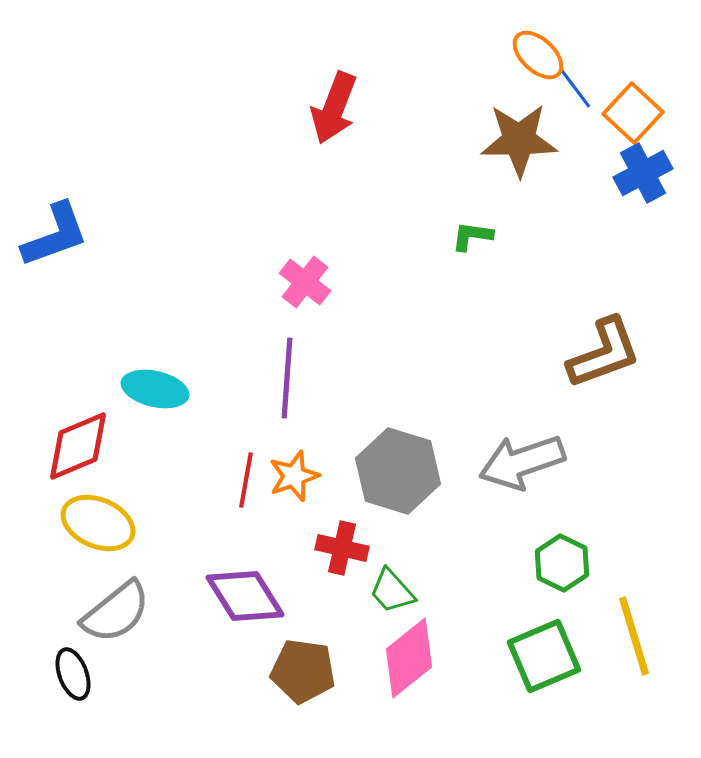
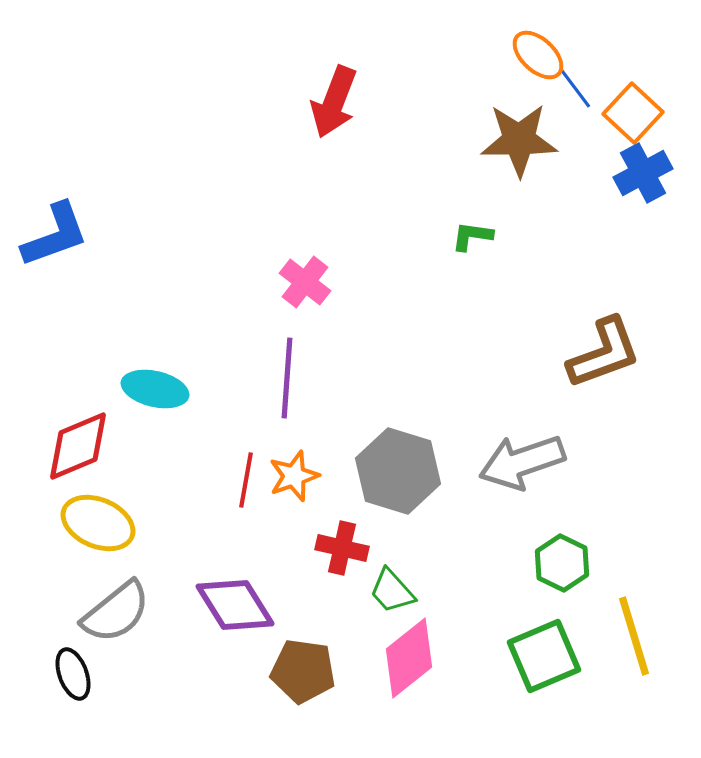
red arrow: moved 6 px up
purple diamond: moved 10 px left, 9 px down
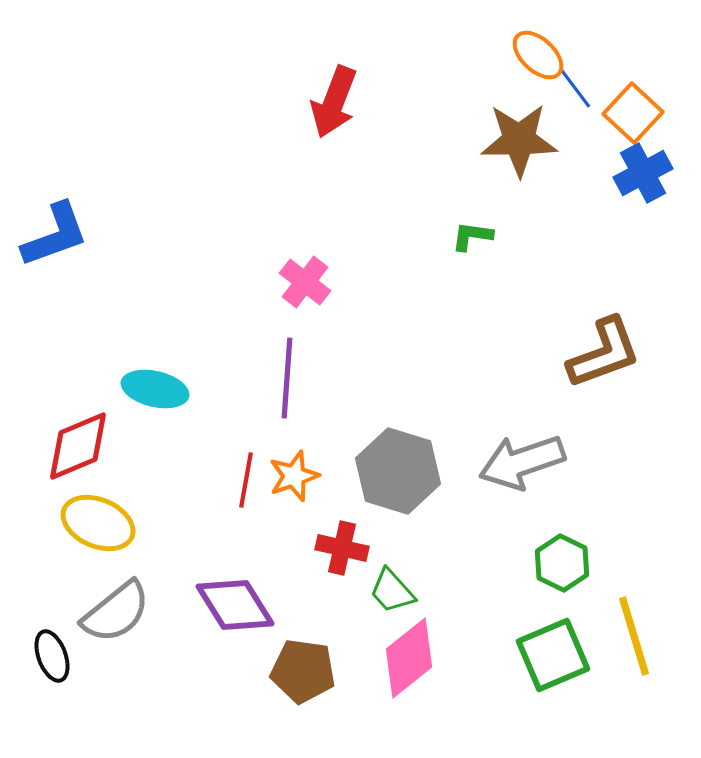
green square: moved 9 px right, 1 px up
black ellipse: moved 21 px left, 18 px up
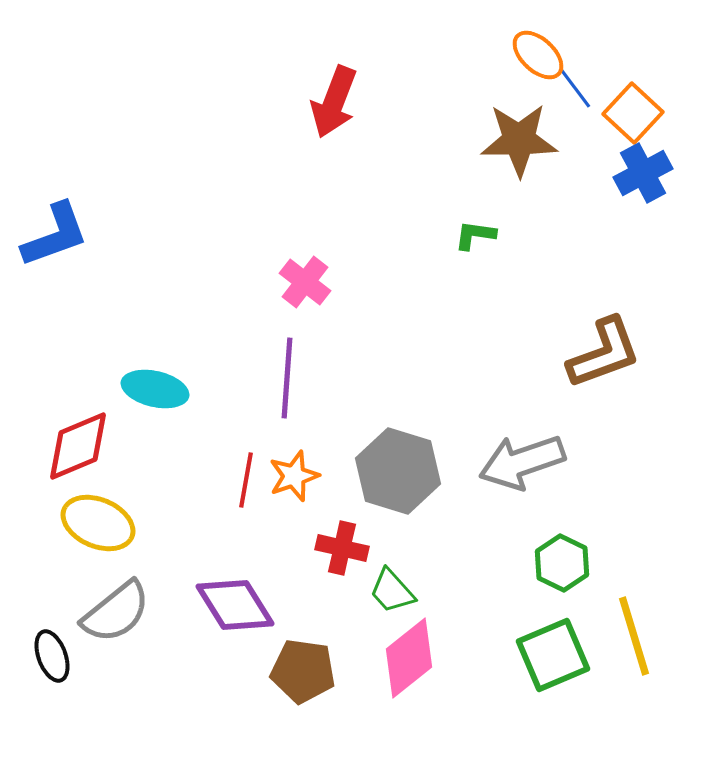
green L-shape: moved 3 px right, 1 px up
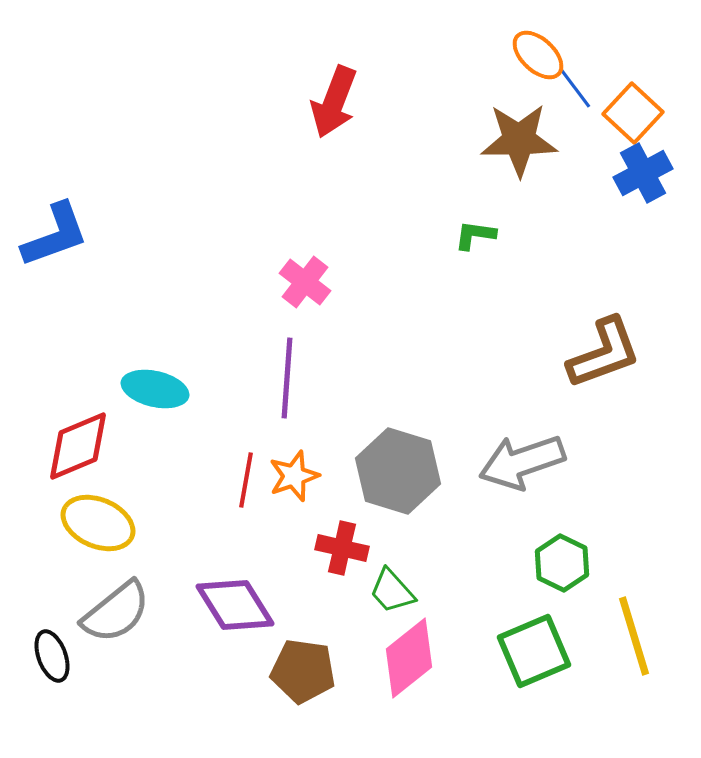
green square: moved 19 px left, 4 px up
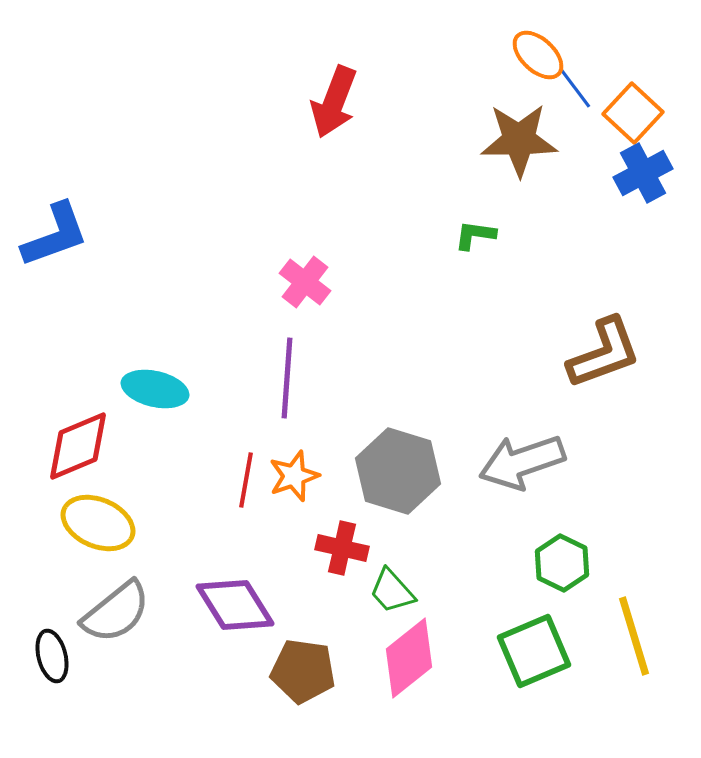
black ellipse: rotated 6 degrees clockwise
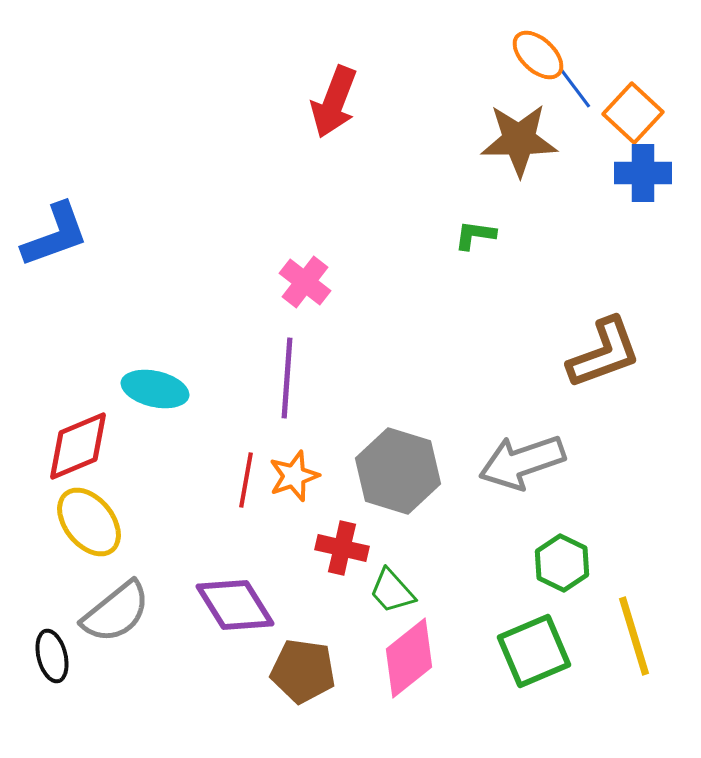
blue cross: rotated 28 degrees clockwise
yellow ellipse: moved 9 px left, 1 px up; rotated 28 degrees clockwise
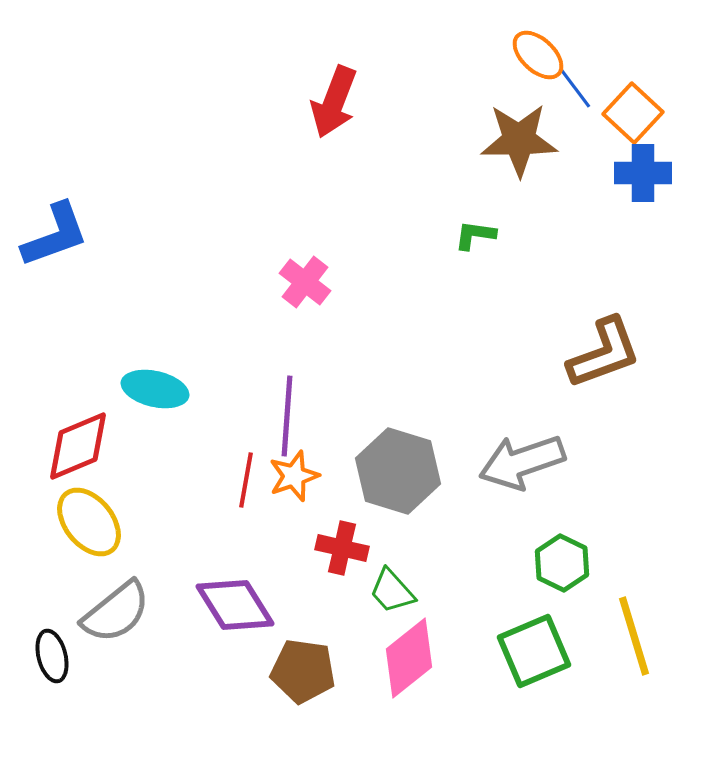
purple line: moved 38 px down
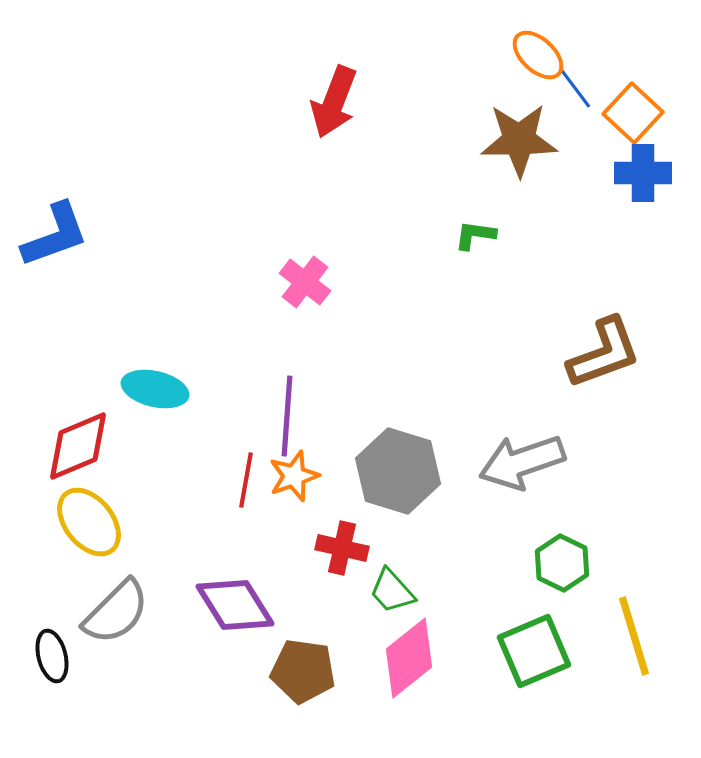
gray semicircle: rotated 6 degrees counterclockwise
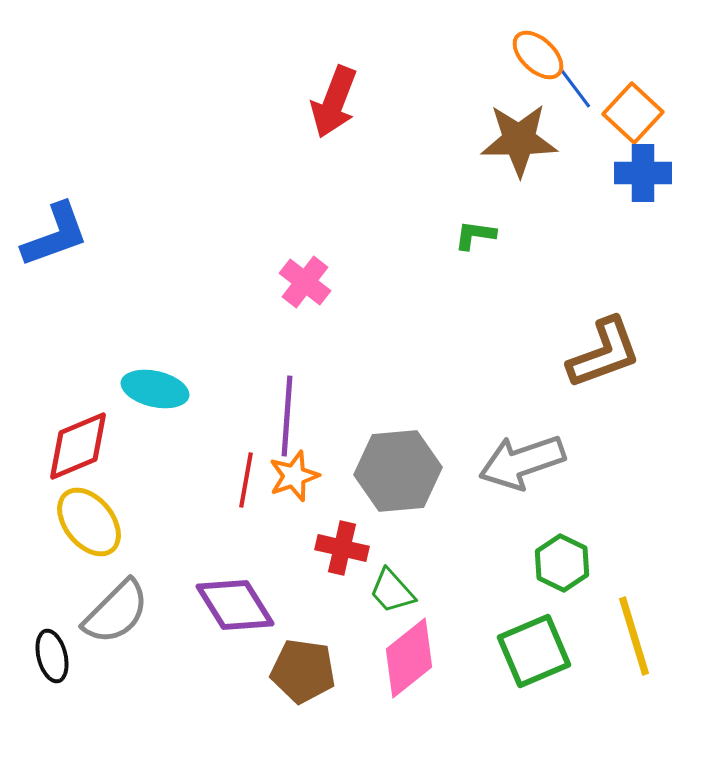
gray hexagon: rotated 22 degrees counterclockwise
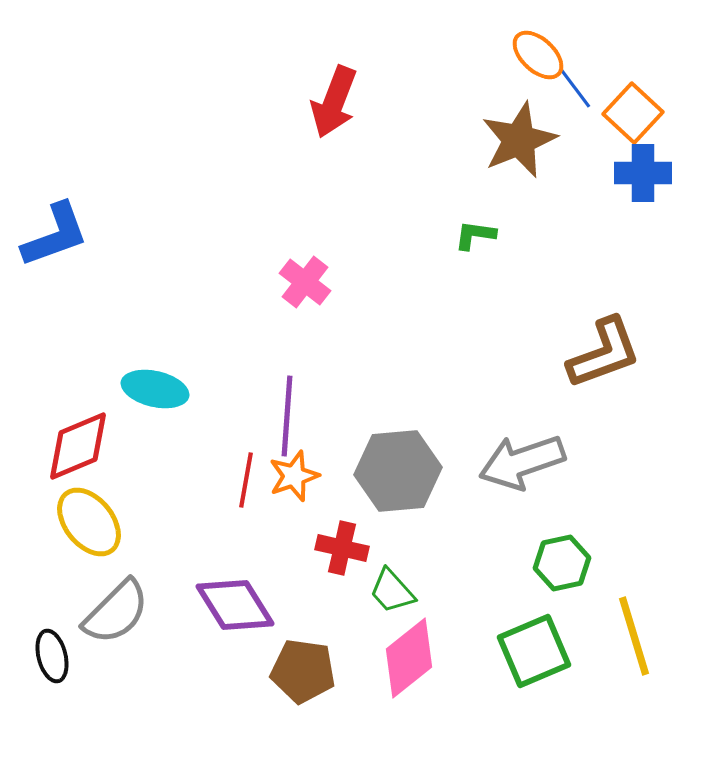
brown star: rotated 22 degrees counterclockwise
green hexagon: rotated 22 degrees clockwise
